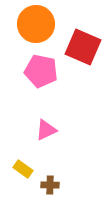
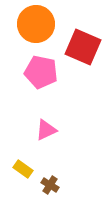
pink pentagon: moved 1 px down
brown cross: rotated 30 degrees clockwise
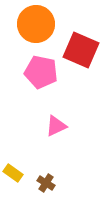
red square: moved 2 px left, 3 px down
pink triangle: moved 10 px right, 4 px up
yellow rectangle: moved 10 px left, 4 px down
brown cross: moved 4 px left, 2 px up
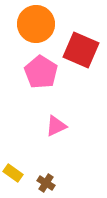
pink pentagon: rotated 20 degrees clockwise
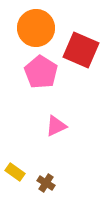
orange circle: moved 4 px down
yellow rectangle: moved 2 px right, 1 px up
